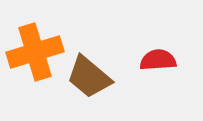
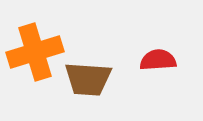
brown trapezoid: moved 1 px left, 2 px down; rotated 36 degrees counterclockwise
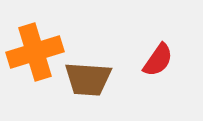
red semicircle: rotated 129 degrees clockwise
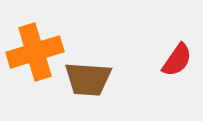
red semicircle: moved 19 px right
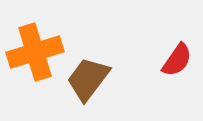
brown trapezoid: rotated 123 degrees clockwise
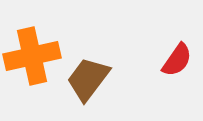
orange cross: moved 3 px left, 4 px down; rotated 4 degrees clockwise
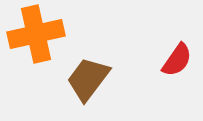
orange cross: moved 4 px right, 22 px up
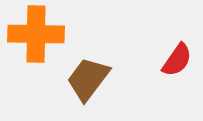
orange cross: rotated 14 degrees clockwise
